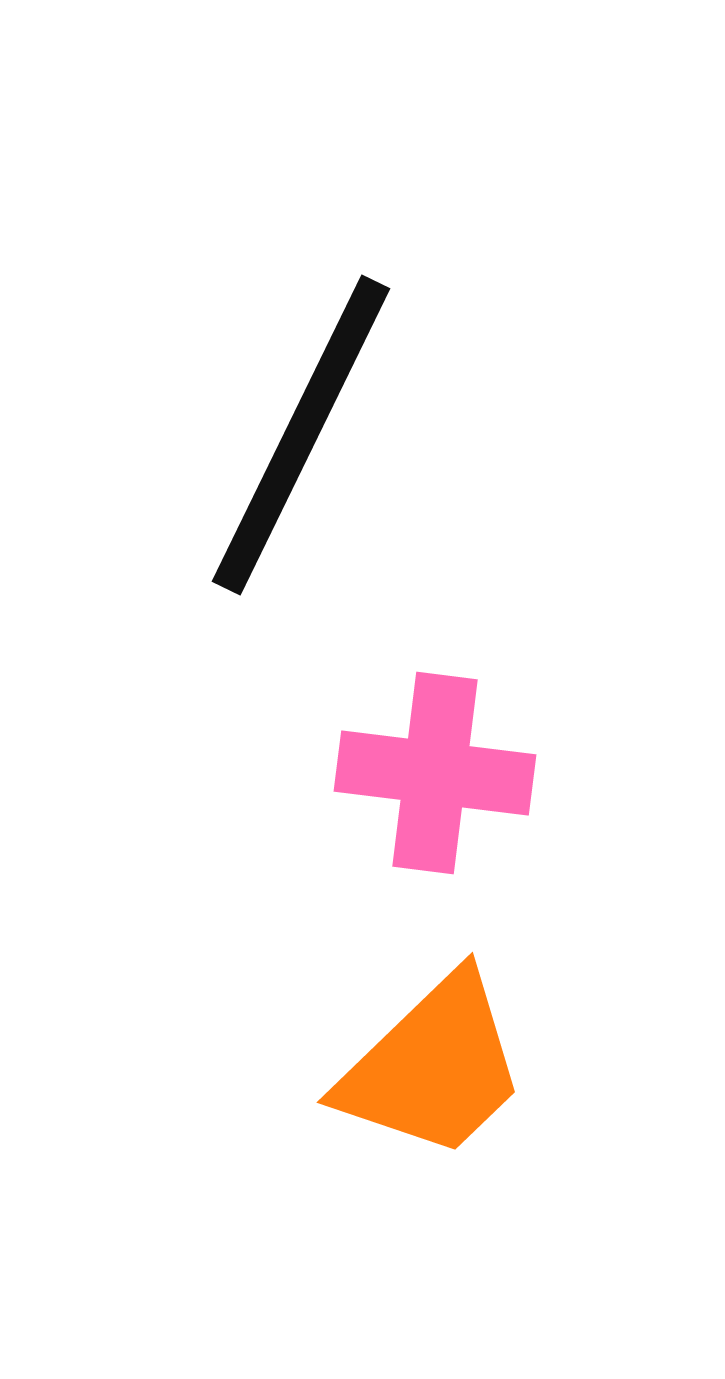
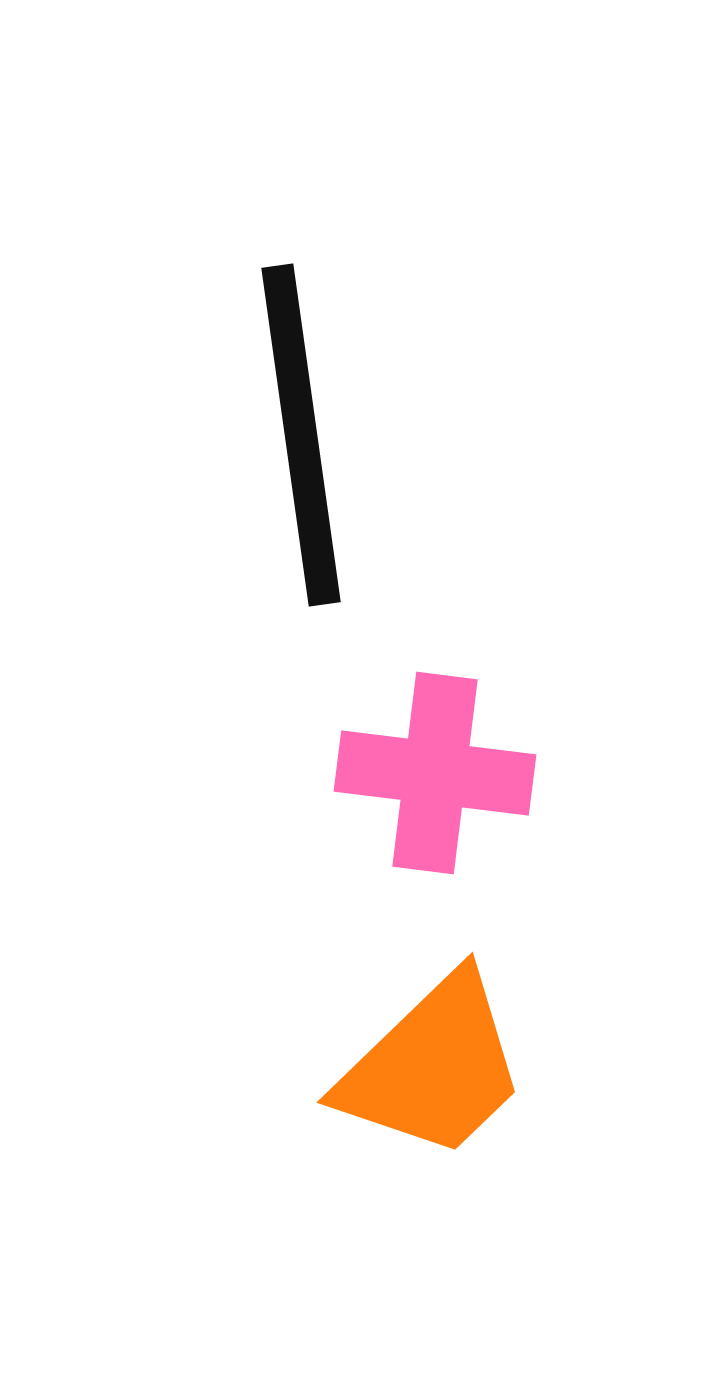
black line: rotated 34 degrees counterclockwise
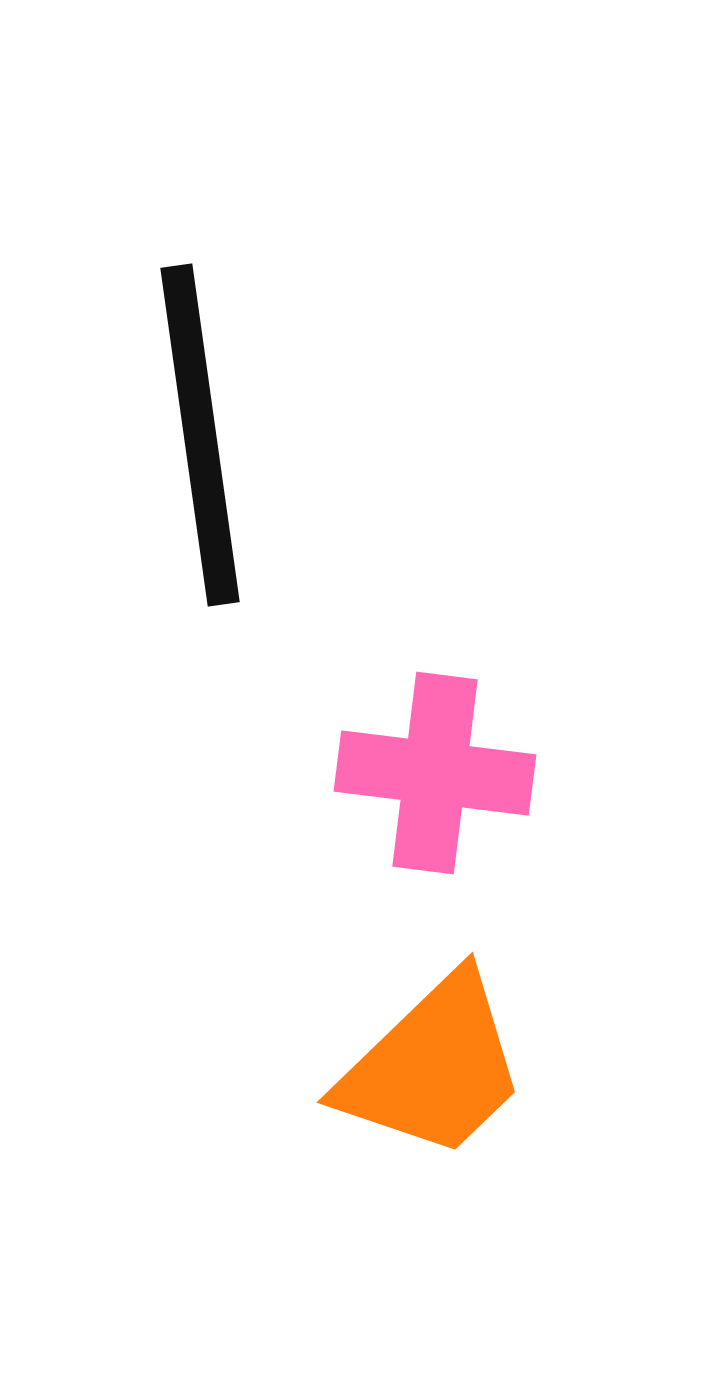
black line: moved 101 px left
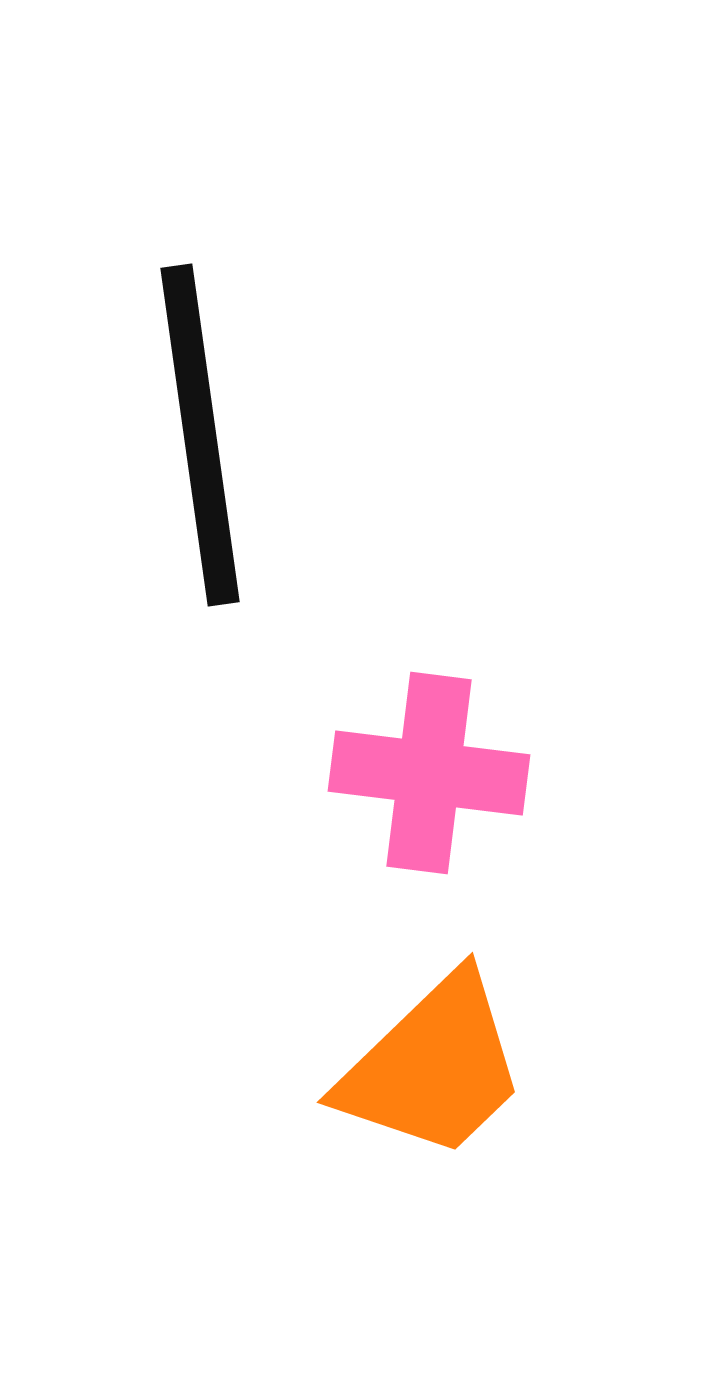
pink cross: moved 6 px left
